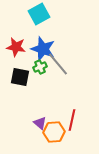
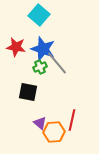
cyan square: moved 1 px down; rotated 20 degrees counterclockwise
gray line: moved 1 px left, 1 px up
black square: moved 8 px right, 15 px down
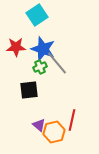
cyan square: moved 2 px left; rotated 15 degrees clockwise
red star: rotated 12 degrees counterclockwise
black square: moved 1 px right, 2 px up; rotated 18 degrees counterclockwise
purple triangle: moved 1 px left, 2 px down
orange hexagon: rotated 10 degrees counterclockwise
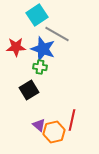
gray line: moved 29 px up; rotated 20 degrees counterclockwise
green cross: rotated 32 degrees clockwise
black square: rotated 24 degrees counterclockwise
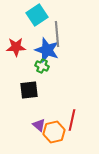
gray line: rotated 55 degrees clockwise
blue star: moved 4 px right, 1 px down
green cross: moved 2 px right, 1 px up; rotated 16 degrees clockwise
black square: rotated 24 degrees clockwise
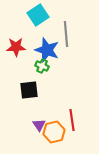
cyan square: moved 1 px right
gray line: moved 9 px right
red line: rotated 20 degrees counterclockwise
purple triangle: rotated 16 degrees clockwise
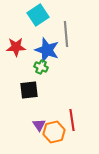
green cross: moved 1 px left, 1 px down
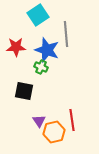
black square: moved 5 px left, 1 px down; rotated 18 degrees clockwise
purple triangle: moved 4 px up
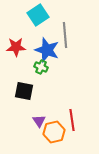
gray line: moved 1 px left, 1 px down
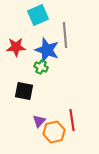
cyan square: rotated 10 degrees clockwise
purple triangle: rotated 16 degrees clockwise
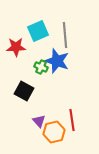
cyan square: moved 16 px down
blue star: moved 10 px right, 11 px down
black square: rotated 18 degrees clockwise
purple triangle: rotated 24 degrees counterclockwise
